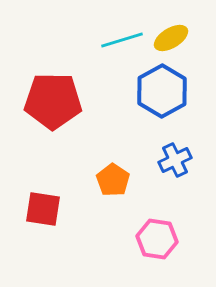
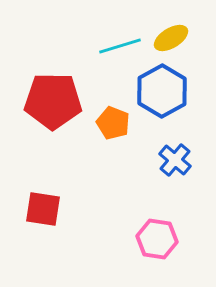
cyan line: moved 2 px left, 6 px down
blue cross: rotated 24 degrees counterclockwise
orange pentagon: moved 57 px up; rotated 12 degrees counterclockwise
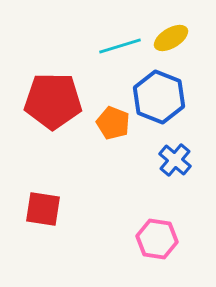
blue hexagon: moved 3 px left, 6 px down; rotated 9 degrees counterclockwise
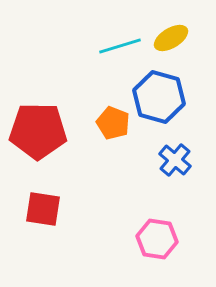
blue hexagon: rotated 6 degrees counterclockwise
red pentagon: moved 15 px left, 30 px down
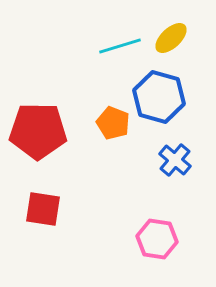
yellow ellipse: rotated 12 degrees counterclockwise
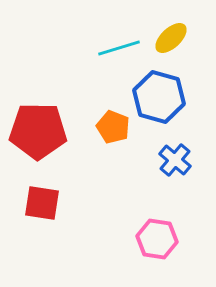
cyan line: moved 1 px left, 2 px down
orange pentagon: moved 4 px down
red square: moved 1 px left, 6 px up
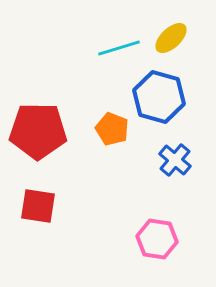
orange pentagon: moved 1 px left, 2 px down
red square: moved 4 px left, 3 px down
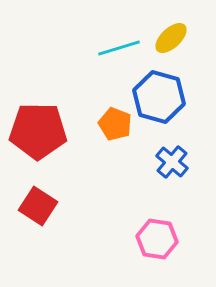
orange pentagon: moved 3 px right, 5 px up
blue cross: moved 3 px left, 2 px down
red square: rotated 24 degrees clockwise
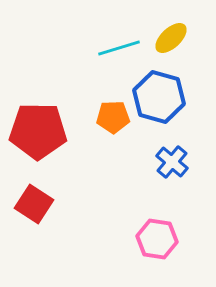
orange pentagon: moved 2 px left, 7 px up; rotated 24 degrees counterclockwise
red square: moved 4 px left, 2 px up
